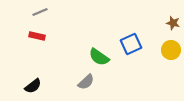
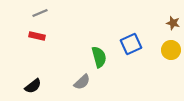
gray line: moved 1 px down
green semicircle: rotated 140 degrees counterclockwise
gray semicircle: moved 4 px left
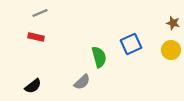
red rectangle: moved 1 px left, 1 px down
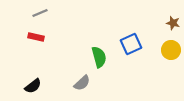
gray semicircle: moved 1 px down
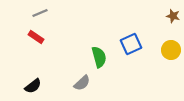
brown star: moved 7 px up
red rectangle: rotated 21 degrees clockwise
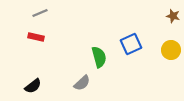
red rectangle: rotated 21 degrees counterclockwise
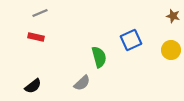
blue square: moved 4 px up
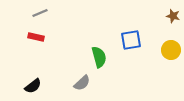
blue square: rotated 15 degrees clockwise
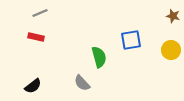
gray semicircle: rotated 90 degrees clockwise
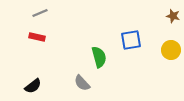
red rectangle: moved 1 px right
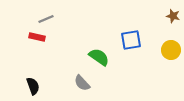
gray line: moved 6 px right, 6 px down
green semicircle: rotated 40 degrees counterclockwise
black semicircle: rotated 72 degrees counterclockwise
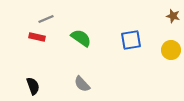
green semicircle: moved 18 px left, 19 px up
gray semicircle: moved 1 px down
